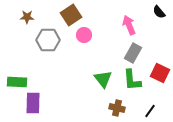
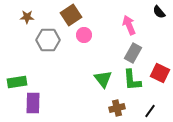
green rectangle: rotated 12 degrees counterclockwise
brown cross: rotated 28 degrees counterclockwise
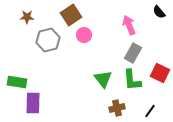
gray hexagon: rotated 15 degrees counterclockwise
green rectangle: rotated 18 degrees clockwise
